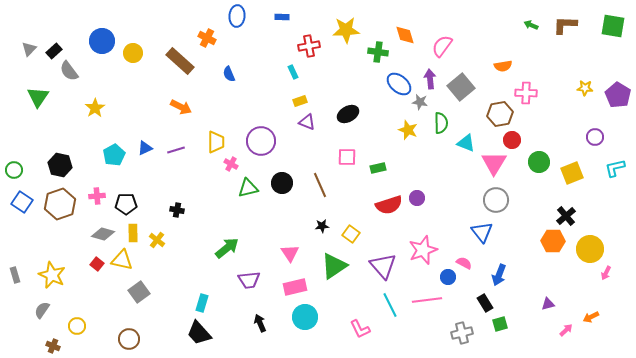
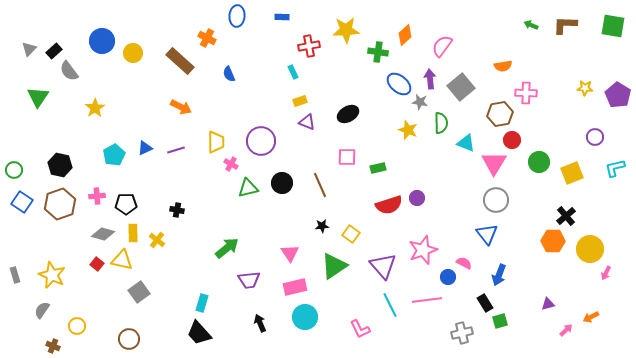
orange diamond at (405, 35): rotated 65 degrees clockwise
blue triangle at (482, 232): moved 5 px right, 2 px down
green square at (500, 324): moved 3 px up
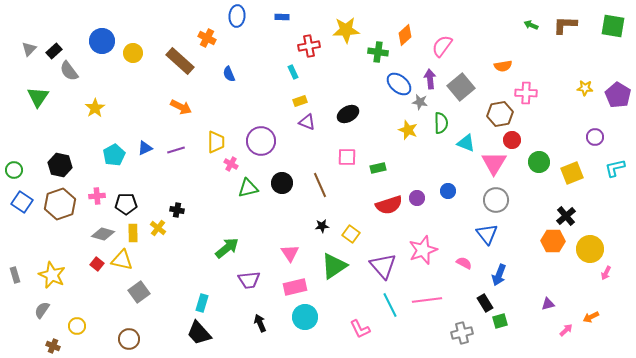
yellow cross at (157, 240): moved 1 px right, 12 px up
blue circle at (448, 277): moved 86 px up
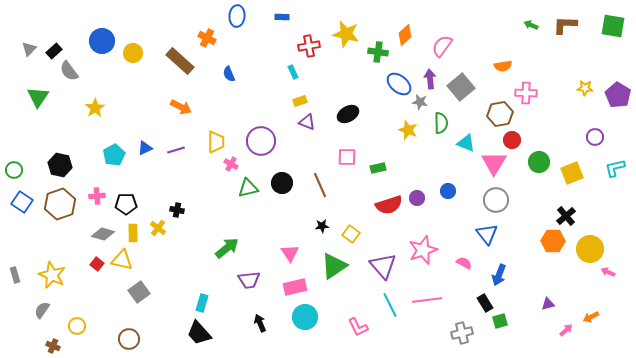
yellow star at (346, 30): moved 4 px down; rotated 16 degrees clockwise
pink arrow at (606, 273): moved 2 px right, 1 px up; rotated 88 degrees clockwise
pink L-shape at (360, 329): moved 2 px left, 2 px up
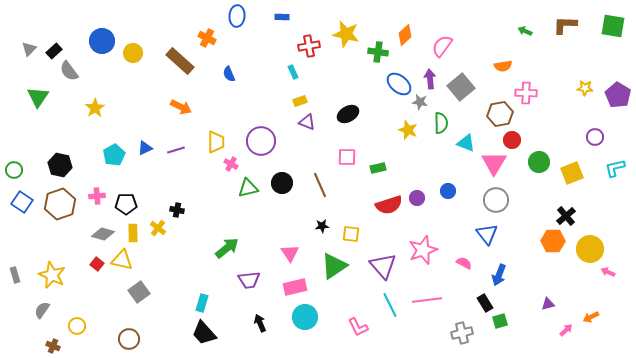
green arrow at (531, 25): moved 6 px left, 6 px down
yellow square at (351, 234): rotated 30 degrees counterclockwise
black trapezoid at (199, 333): moved 5 px right
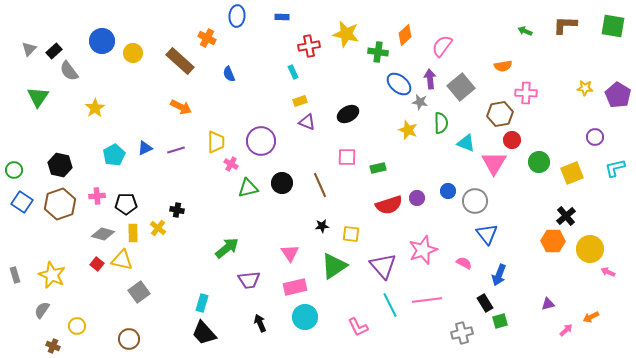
gray circle at (496, 200): moved 21 px left, 1 px down
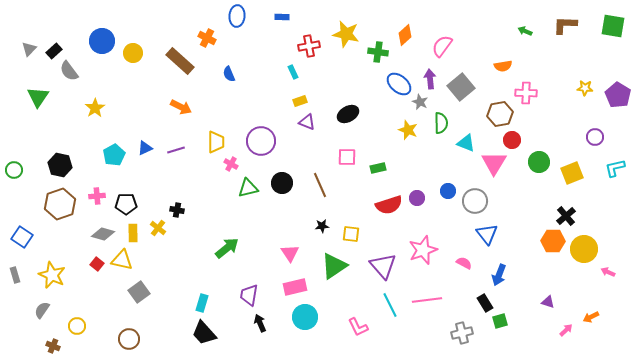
gray star at (420, 102): rotated 14 degrees clockwise
blue square at (22, 202): moved 35 px down
yellow circle at (590, 249): moved 6 px left
purple trapezoid at (249, 280): moved 15 px down; rotated 105 degrees clockwise
purple triangle at (548, 304): moved 2 px up; rotated 32 degrees clockwise
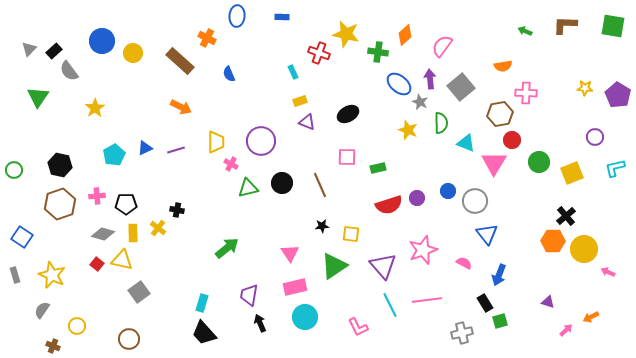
red cross at (309, 46): moved 10 px right, 7 px down; rotated 30 degrees clockwise
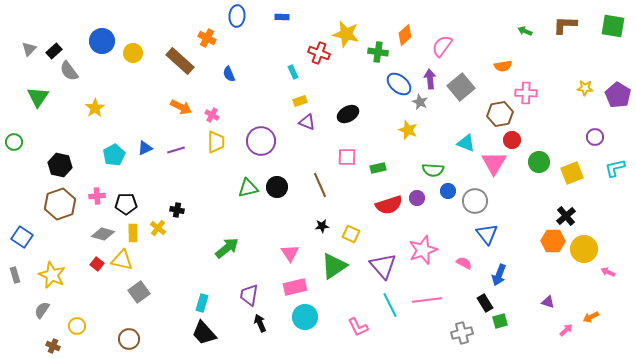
green semicircle at (441, 123): moved 8 px left, 47 px down; rotated 95 degrees clockwise
pink cross at (231, 164): moved 19 px left, 49 px up
green circle at (14, 170): moved 28 px up
black circle at (282, 183): moved 5 px left, 4 px down
yellow square at (351, 234): rotated 18 degrees clockwise
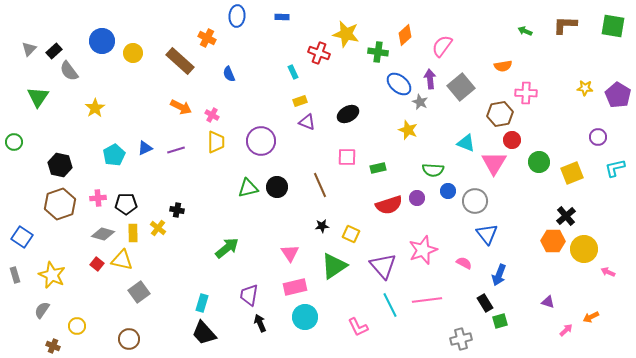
purple circle at (595, 137): moved 3 px right
pink cross at (97, 196): moved 1 px right, 2 px down
gray cross at (462, 333): moved 1 px left, 6 px down
